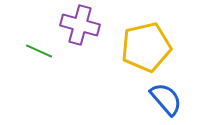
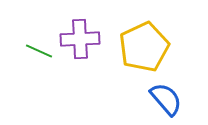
purple cross: moved 14 px down; rotated 18 degrees counterclockwise
yellow pentagon: moved 2 px left; rotated 12 degrees counterclockwise
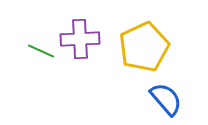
green line: moved 2 px right
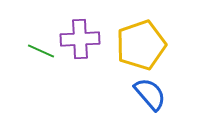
yellow pentagon: moved 3 px left, 2 px up; rotated 6 degrees clockwise
blue semicircle: moved 16 px left, 5 px up
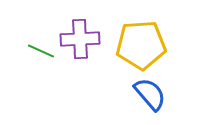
yellow pentagon: rotated 15 degrees clockwise
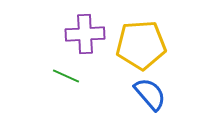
purple cross: moved 5 px right, 5 px up
green line: moved 25 px right, 25 px down
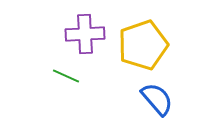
yellow pentagon: moved 2 px right; rotated 15 degrees counterclockwise
blue semicircle: moved 7 px right, 5 px down
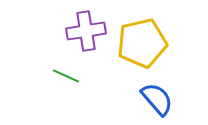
purple cross: moved 1 px right, 3 px up; rotated 6 degrees counterclockwise
yellow pentagon: moved 1 px left, 2 px up; rotated 6 degrees clockwise
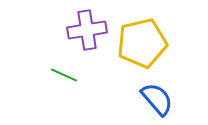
purple cross: moved 1 px right, 1 px up
green line: moved 2 px left, 1 px up
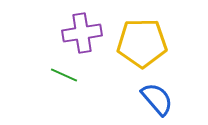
purple cross: moved 5 px left, 3 px down
yellow pentagon: rotated 12 degrees clockwise
